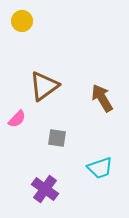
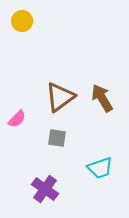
brown triangle: moved 16 px right, 11 px down
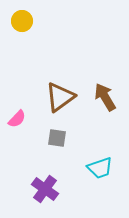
brown arrow: moved 3 px right, 1 px up
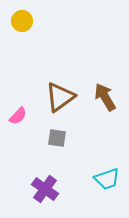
pink semicircle: moved 1 px right, 3 px up
cyan trapezoid: moved 7 px right, 11 px down
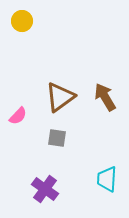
cyan trapezoid: rotated 112 degrees clockwise
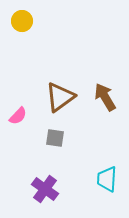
gray square: moved 2 px left
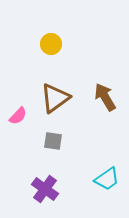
yellow circle: moved 29 px right, 23 px down
brown triangle: moved 5 px left, 1 px down
gray square: moved 2 px left, 3 px down
cyan trapezoid: rotated 128 degrees counterclockwise
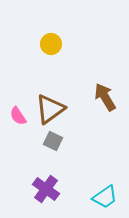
brown triangle: moved 5 px left, 11 px down
pink semicircle: rotated 102 degrees clockwise
gray square: rotated 18 degrees clockwise
cyan trapezoid: moved 2 px left, 18 px down
purple cross: moved 1 px right
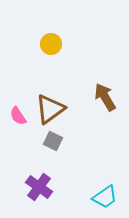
purple cross: moved 7 px left, 2 px up
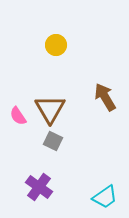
yellow circle: moved 5 px right, 1 px down
brown triangle: rotated 24 degrees counterclockwise
